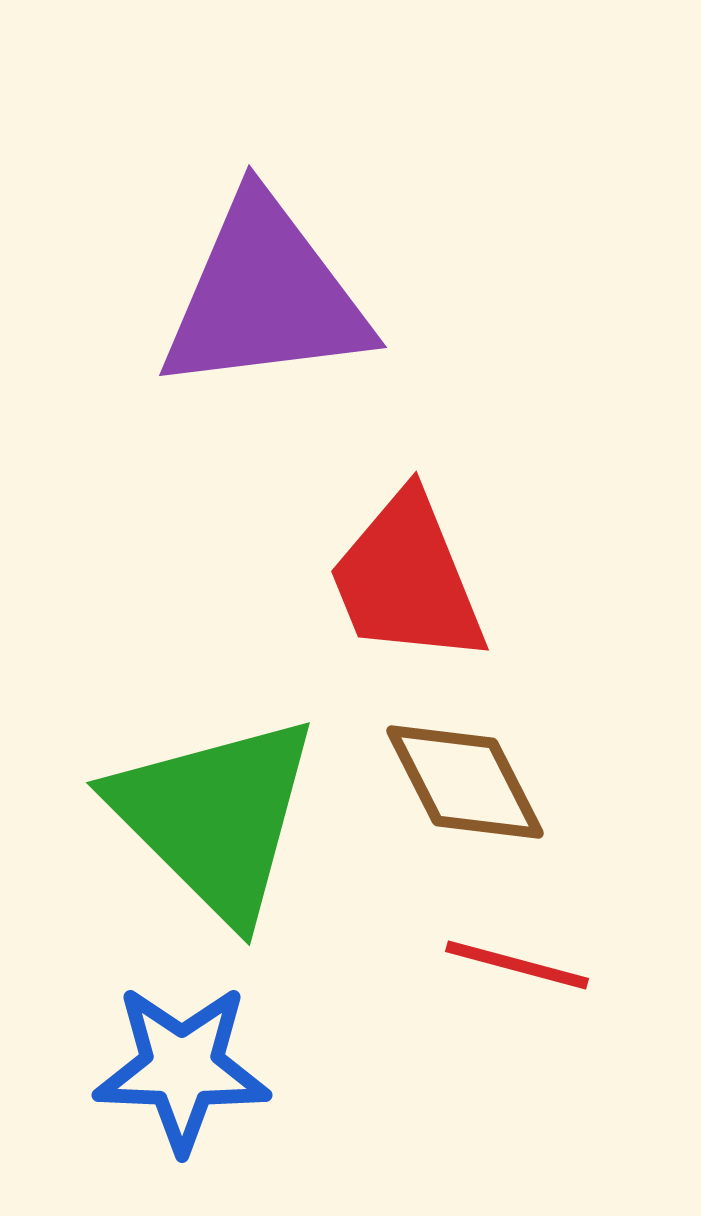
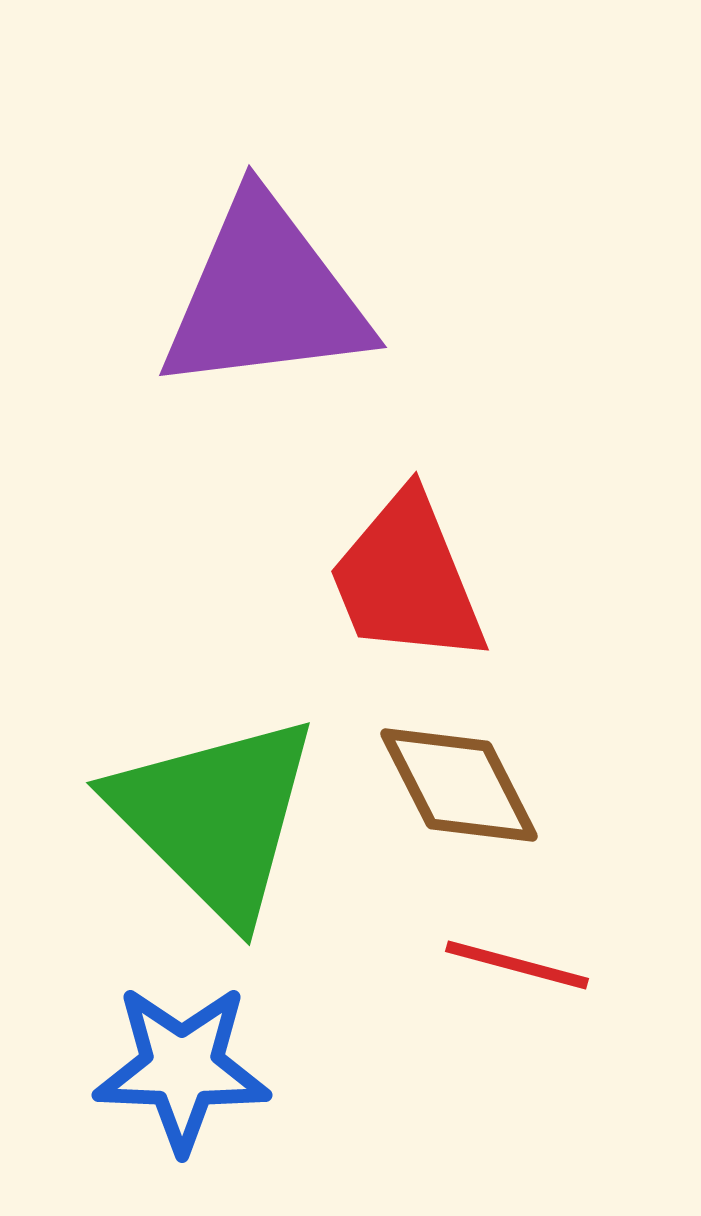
brown diamond: moved 6 px left, 3 px down
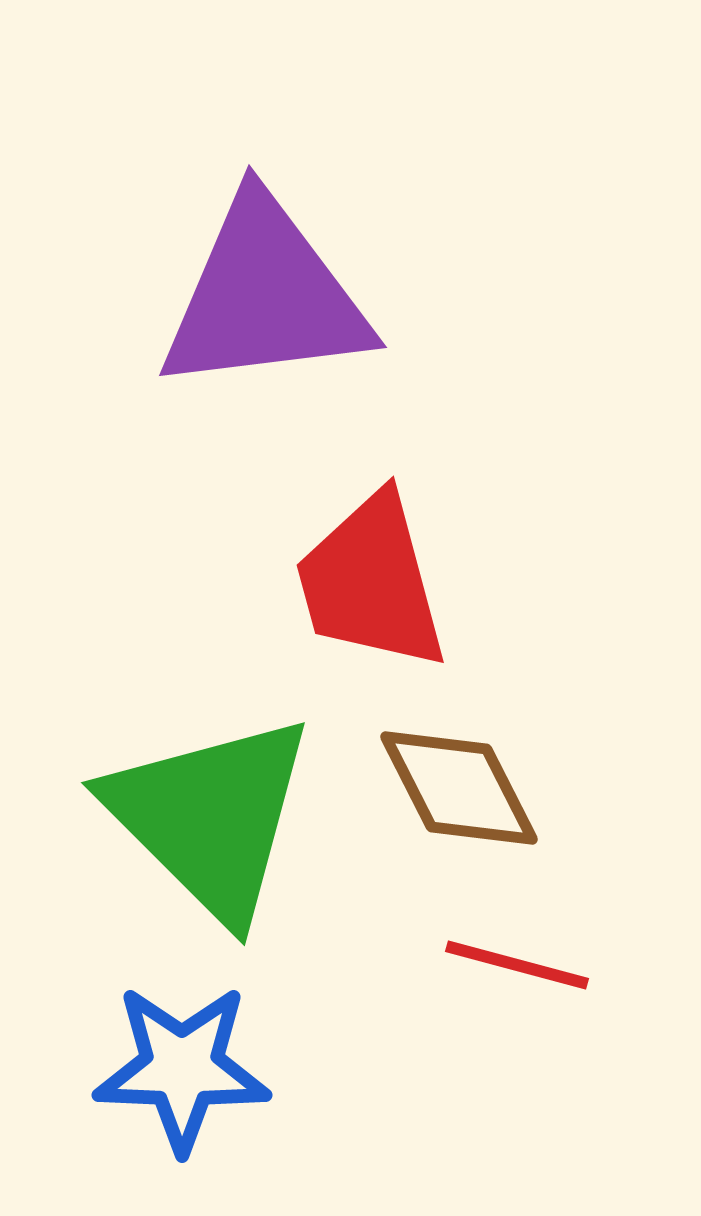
red trapezoid: moved 36 px left, 3 px down; rotated 7 degrees clockwise
brown diamond: moved 3 px down
green triangle: moved 5 px left
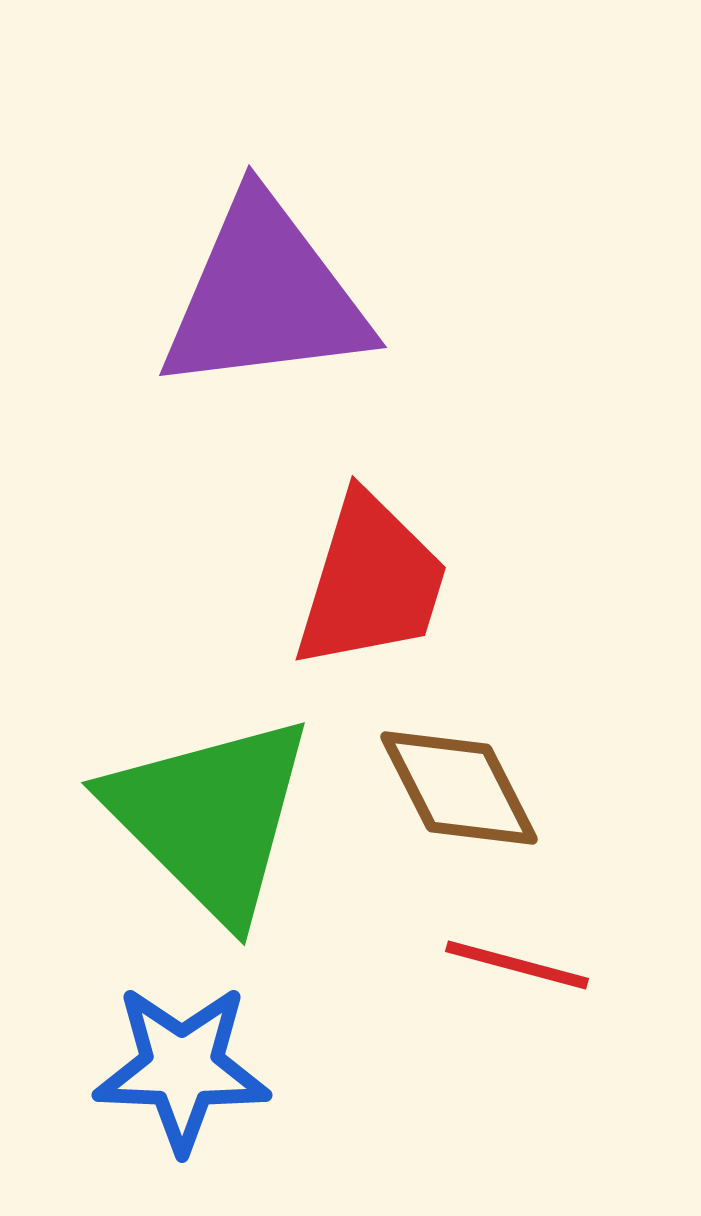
red trapezoid: rotated 148 degrees counterclockwise
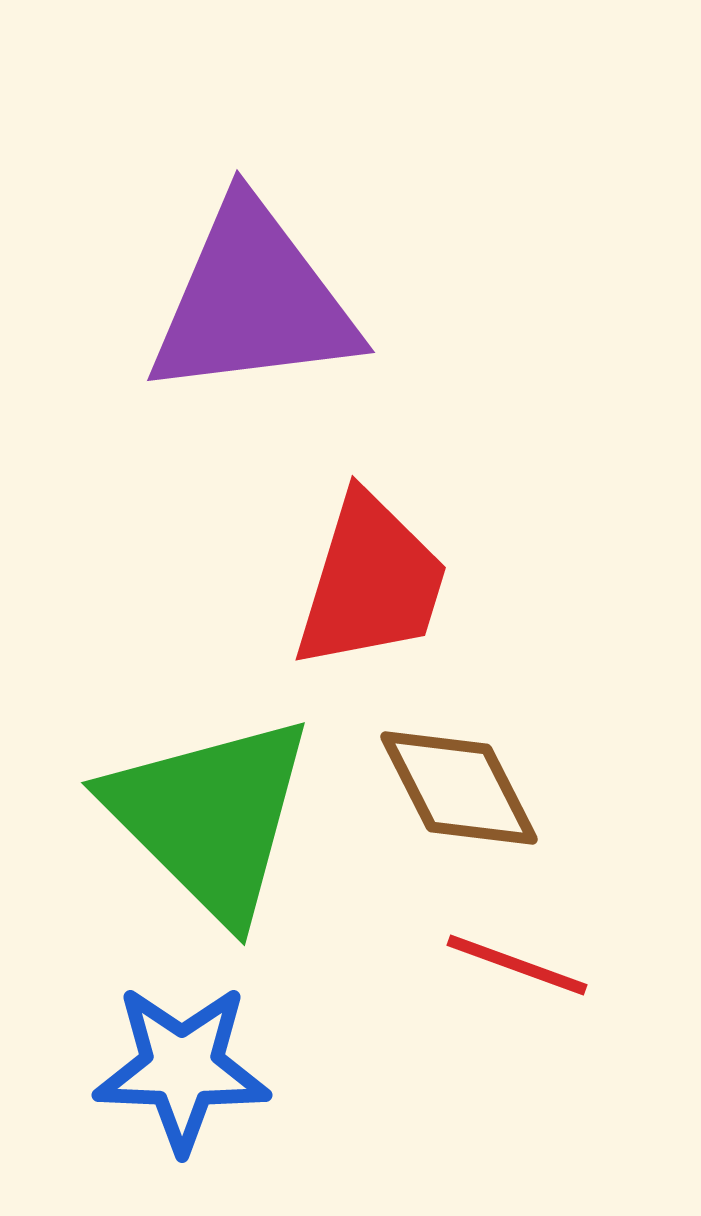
purple triangle: moved 12 px left, 5 px down
red line: rotated 5 degrees clockwise
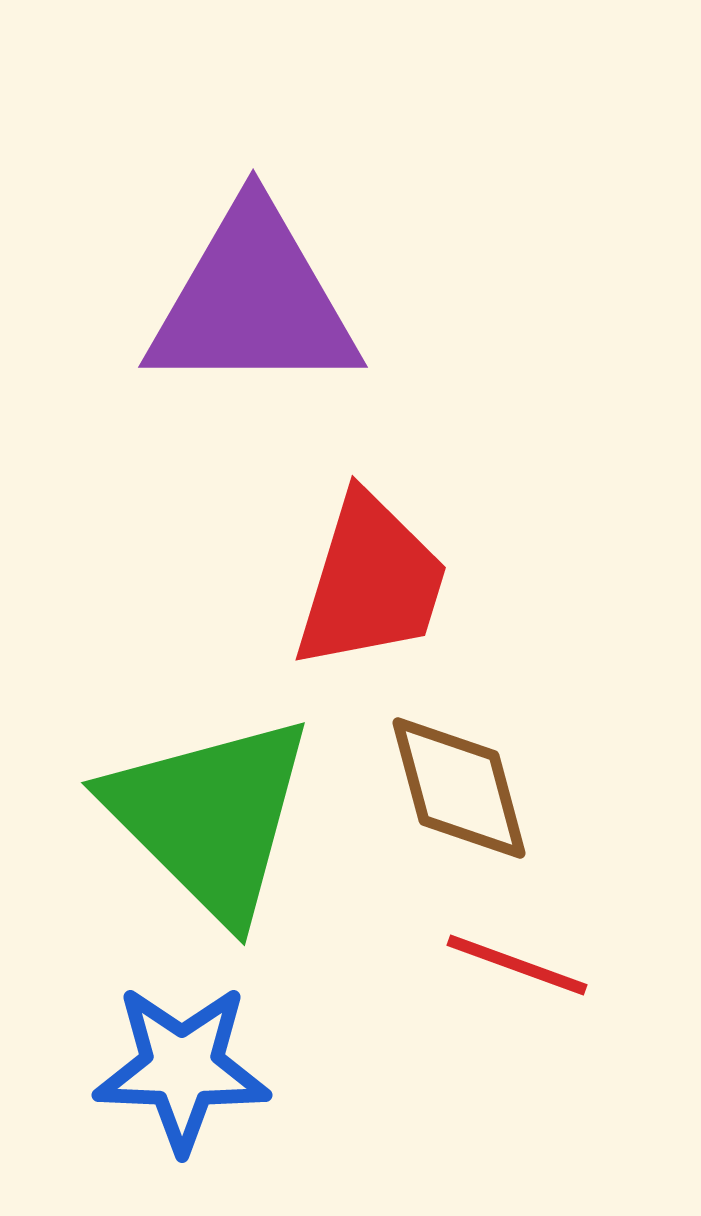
purple triangle: rotated 7 degrees clockwise
brown diamond: rotated 12 degrees clockwise
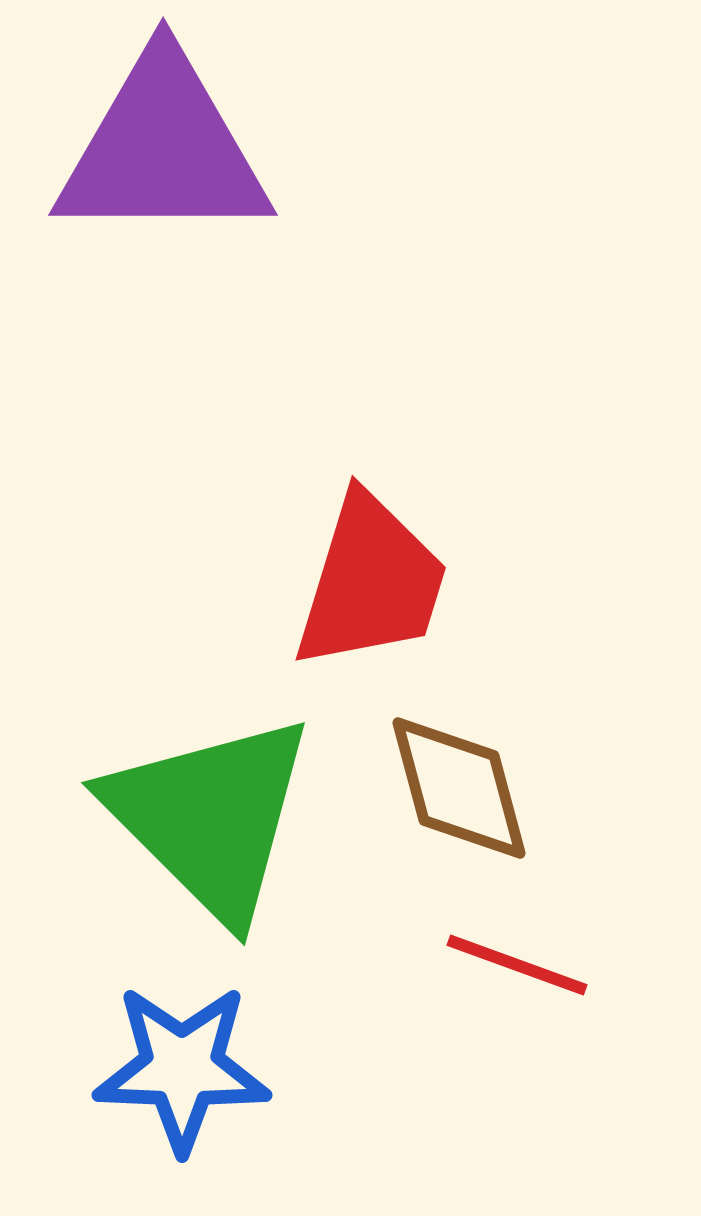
purple triangle: moved 90 px left, 152 px up
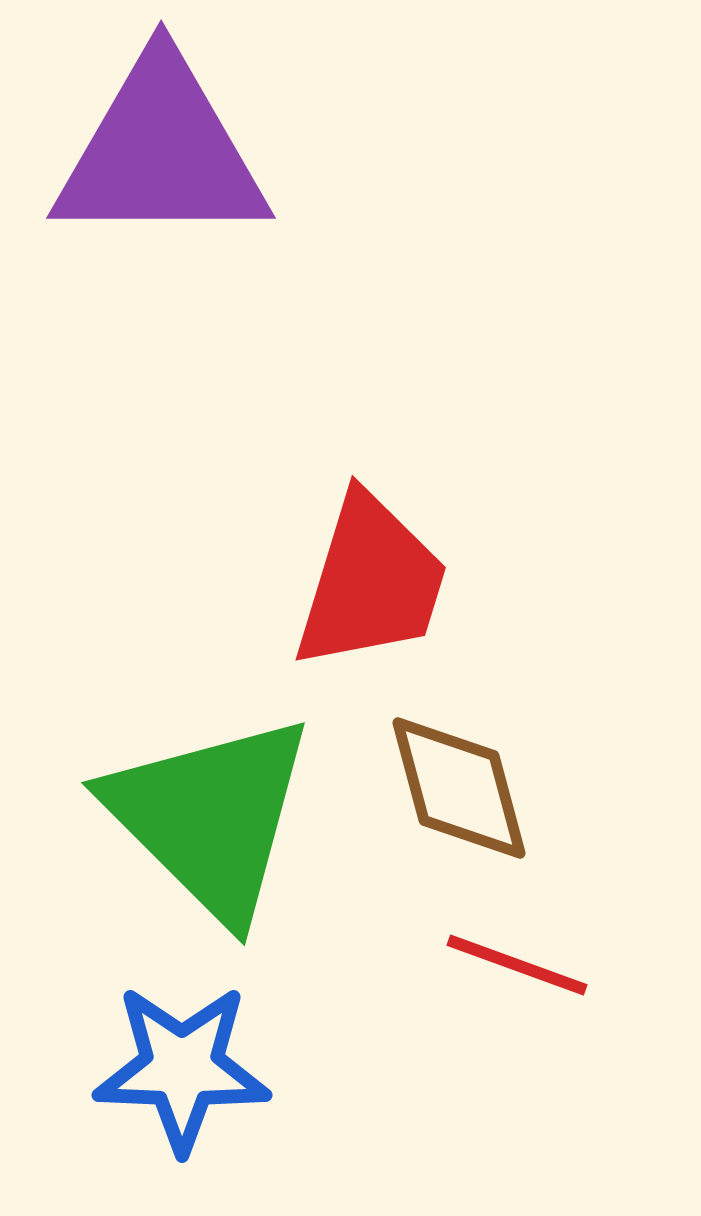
purple triangle: moved 2 px left, 3 px down
